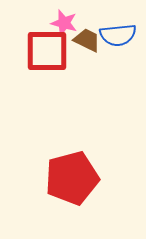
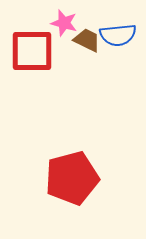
red square: moved 15 px left
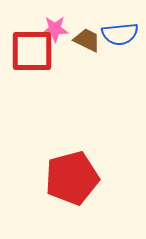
pink star: moved 9 px left, 6 px down; rotated 16 degrees counterclockwise
blue semicircle: moved 2 px right, 1 px up
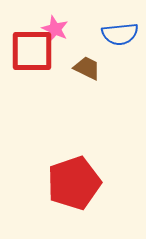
pink star: rotated 24 degrees clockwise
brown trapezoid: moved 28 px down
red pentagon: moved 2 px right, 5 px down; rotated 4 degrees counterclockwise
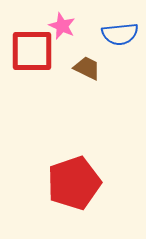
pink star: moved 7 px right, 3 px up
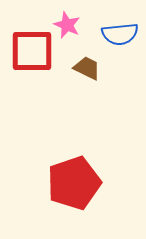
pink star: moved 5 px right, 1 px up
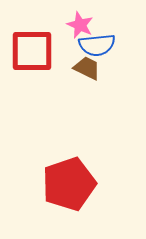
pink star: moved 13 px right
blue semicircle: moved 23 px left, 11 px down
red pentagon: moved 5 px left, 1 px down
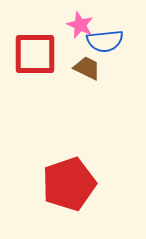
blue semicircle: moved 8 px right, 4 px up
red square: moved 3 px right, 3 px down
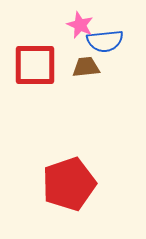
red square: moved 11 px down
brown trapezoid: moved 1 px left, 1 px up; rotated 32 degrees counterclockwise
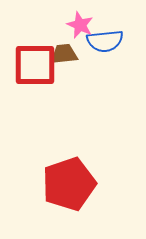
brown trapezoid: moved 22 px left, 13 px up
